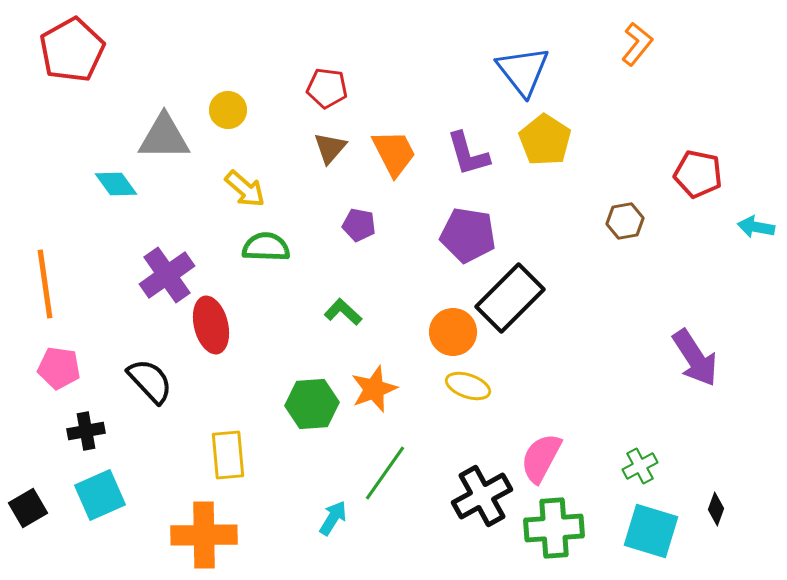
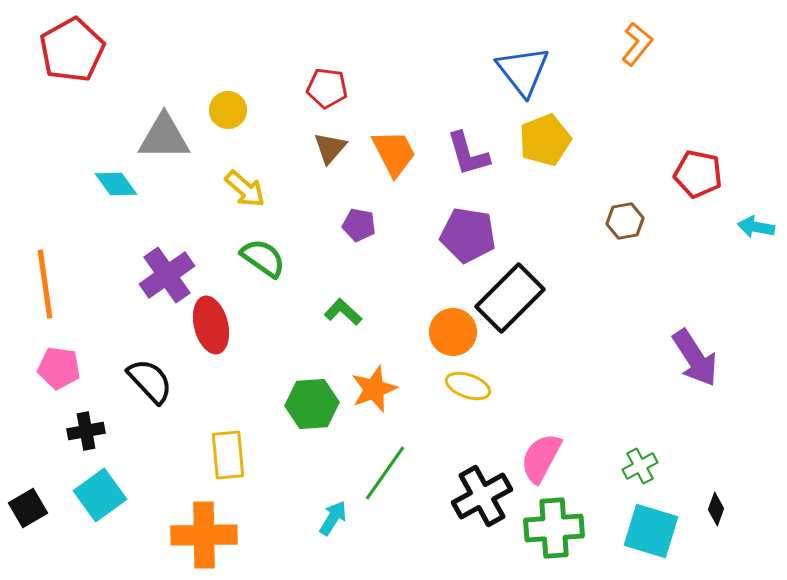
yellow pentagon at (545, 140): rotated 18 degrees clockwise
green semicircle at (266, 247): moved 3 px left, 11 px down; rotated 33 degrees clockwise
cyan square at (100, 495): rotated 12 degrees counterclockwise
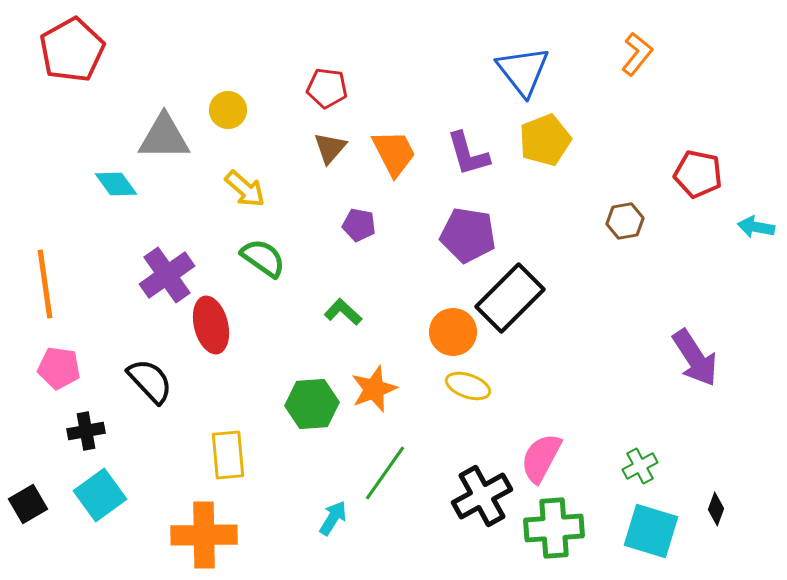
orange L-shape at (637, 44): moved 10 px down
black square at (28, 508): moved 4 px up
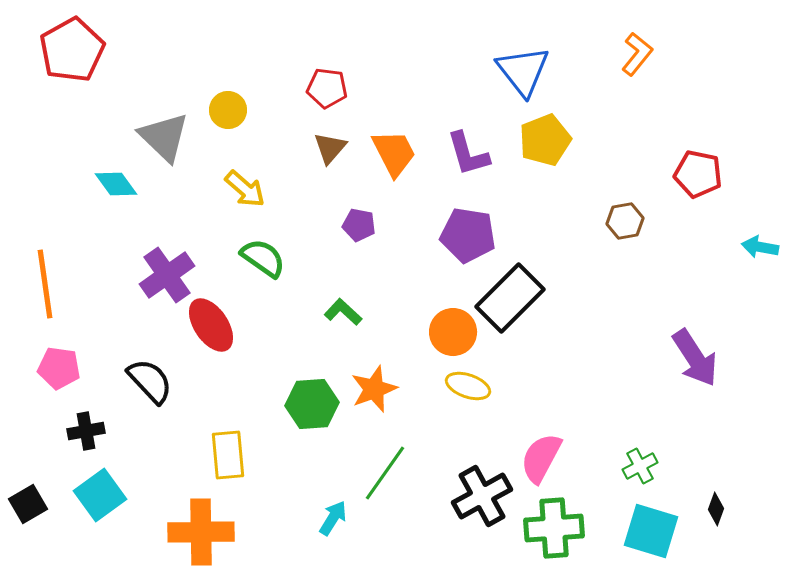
gray triangle at (164, 137): rotated 44 degrees clockwise
cyan arrow at (756, 227): moved 4 px right, 20 px down
red ellipse at (211, 325): rotated 20 degrees counterclockwise
orange cross at (204, 535): moved 3 px left, 3 px up
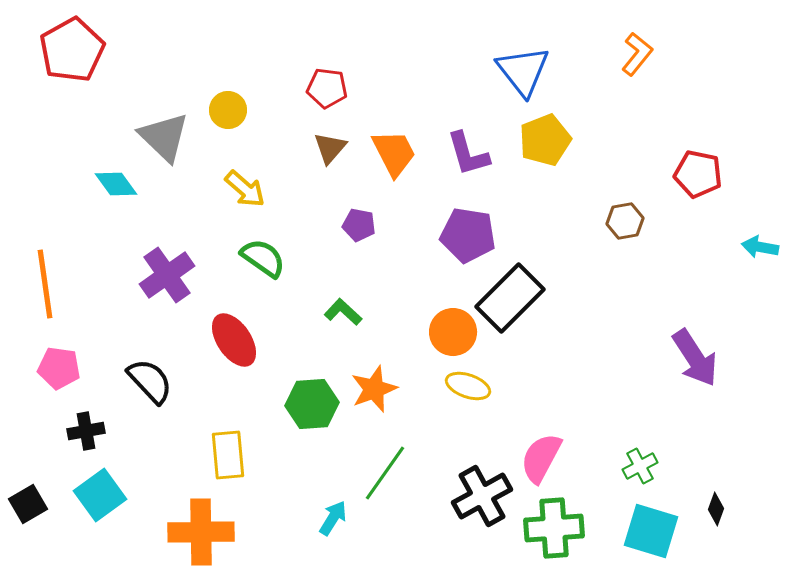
red ellipse at (211, 325): moved 23 px right, 15 px down
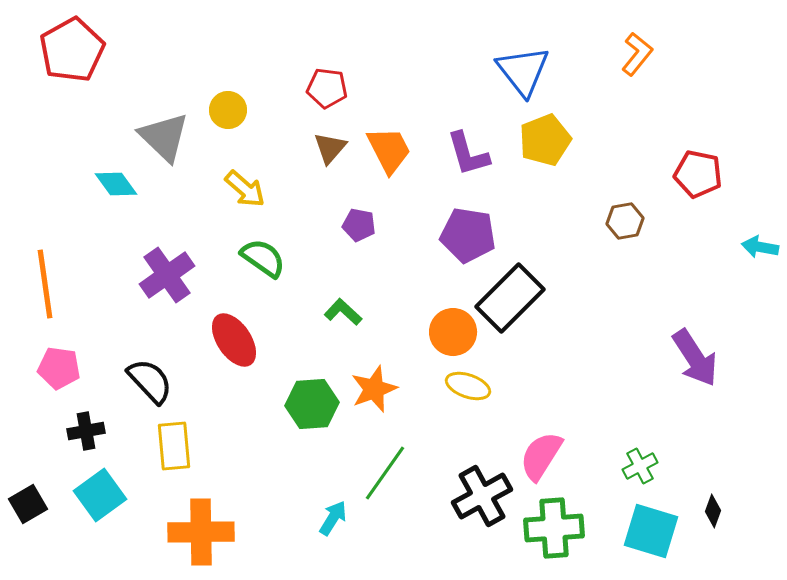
orange trapezoid at (394, 153): moved 5 px left, 3 px up
yellow rectangle at (228, 455): moved 54 px left, 9 px up
pink semicircle at (541, 458): moved 2 px up; rotated 4 degrees clockwise
black diamond at (716, 509): moved 3 px left, 2 px down
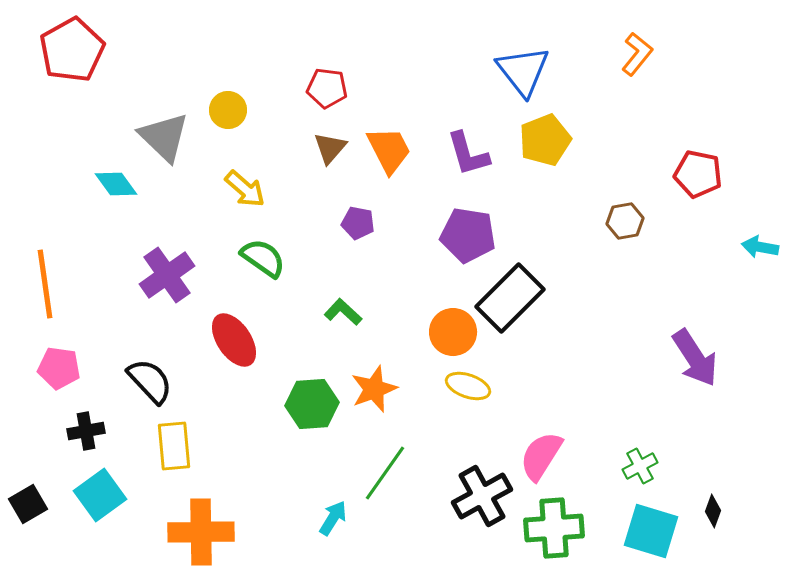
purple pentagon at (359, 225): moved 1 px left, 2 px up
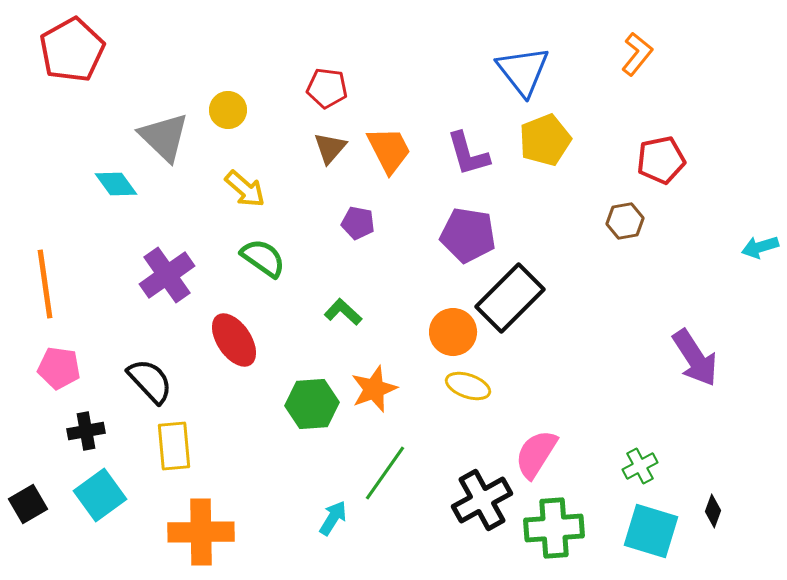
red pentagon at (698, 174): moved 37 px left, 14 px up; rotated 24 degrees counterclockwise
cyan arrow at (760, 247): rotated 27 degrees counterclockwise
pink semicircle at (541, 456): moved 5 px left, 2 px up
black cross at (482, 496): moved 4 px down
